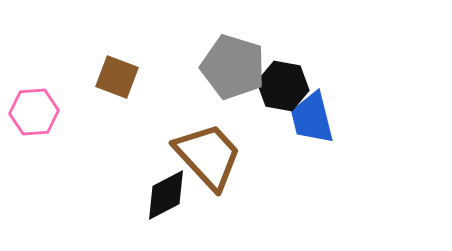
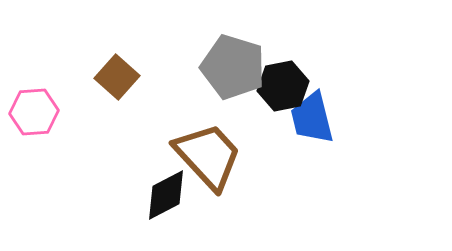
brown square: rotated 21 degrees clockwise
black hexagon: rotated 21 degrees counterclockwise
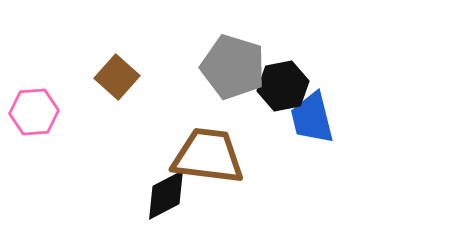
brown trapezoid: rotated 40 degrees counterclockwise
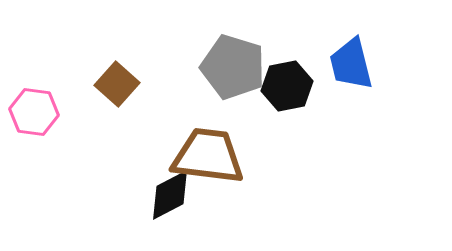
brown square: moved 7 px down
black hexagon: moved 4 px right
pink hexagon: rotated 12 degrees clockwise
blue trapezoid: moved 39 px right, 54 px up
black diamond: moved 4 px right
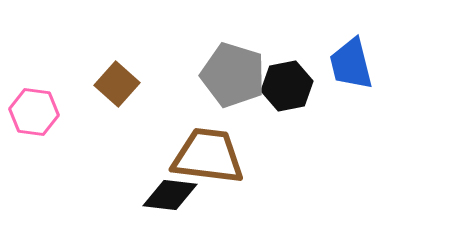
gray pentagon: moved 8 px down
black diamond: rotated 34 degrees clockwise
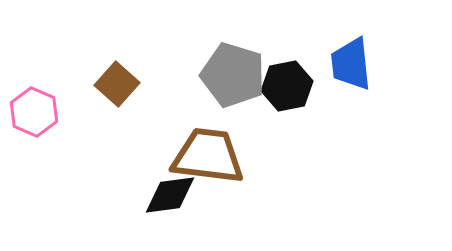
blue trapezoid: rotated 8 degrees clockwise
pink hexagon: rotated 15 degrees clockwise
black diamond: rotated 14 degrees counterclockwise
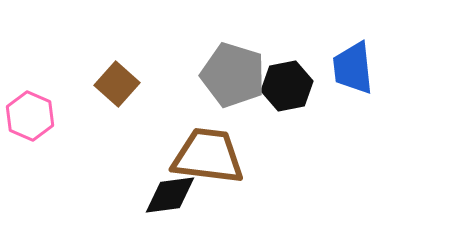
blue trapezoid: moved 2 px right, 4 px down
pink hexagon: moved 4 px left, 4 px down
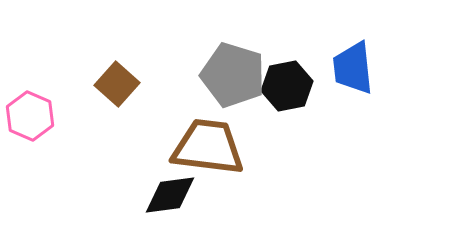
brown trapezoid: moved 9 px up
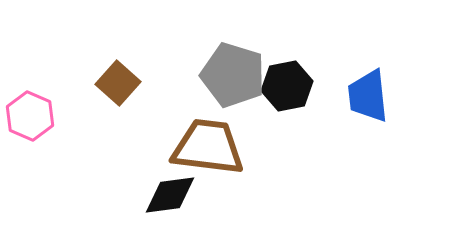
blue trapezoid: moved 15 px right, 28 px down
brown square: moved 1 px right, 1 px up
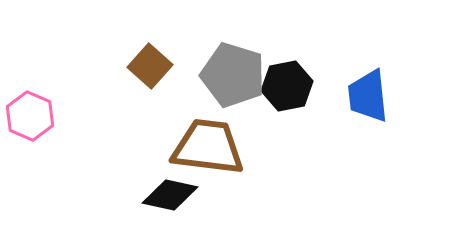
brown square: moved 32 px right, 17 px up
black diamond: rotated 20 degrees clockwise
